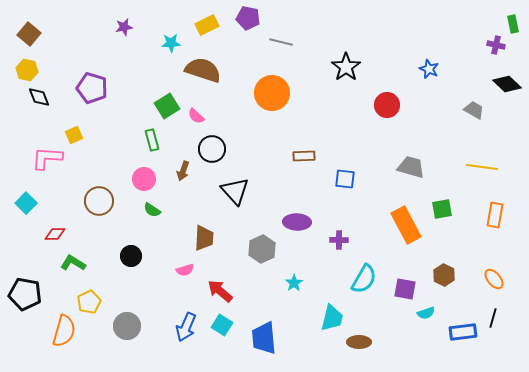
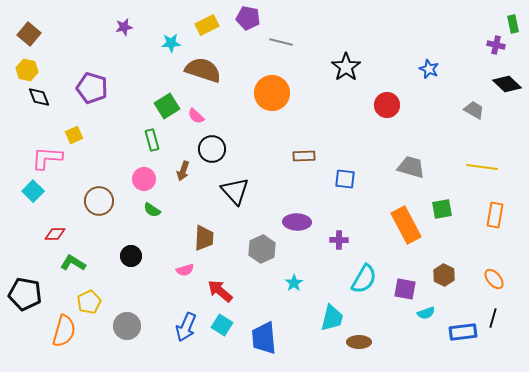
cyan square at (26, 203): moved 7 px right, 12 px up
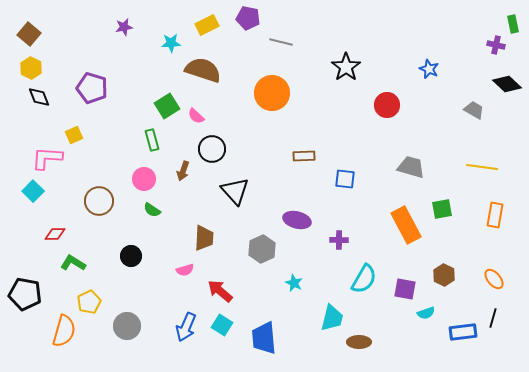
yellow hexagon at (27, 70): moved 4 px right, 2 px up; rotated 15 degrees clockwise
purple ellipse at (297, 222): moved 2 px up; rotated 12 degrees clockwise
cyan star at (294, 283): rotated 12 degrees counterclockwise
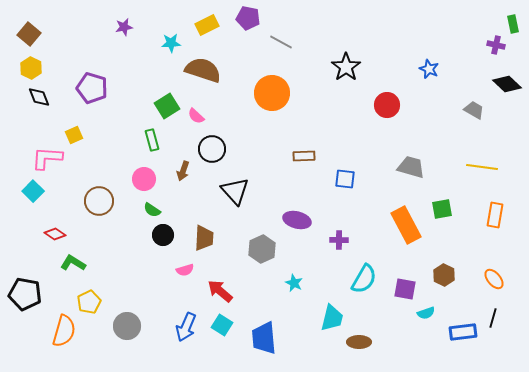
gray line at (281, 42): rotated 15 degrees clockwise
red diamond at (55, 234): rotated 35 degrees clockwise
black circle at (131, 256): moved 32 px right, 21 px up
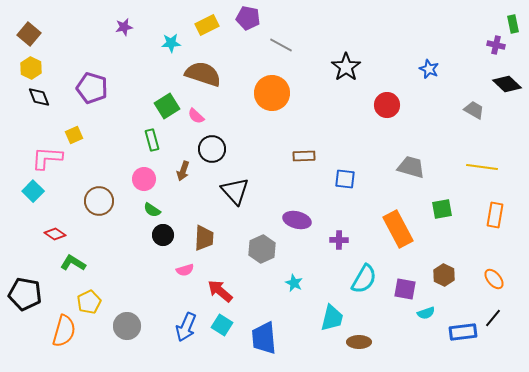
gray line at (281, 42): moved 3 px down
brown semicircle at (203, 70): moved 4 px down
orange rectangle at (406, 225): moved 8 px left, 4 px down
black line at (493, 318): rotated 24 degrees clockwise
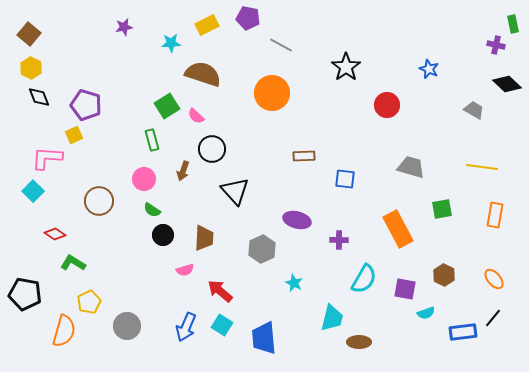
purple pentagon at (92, 88): moved 6 px left, 17 px down
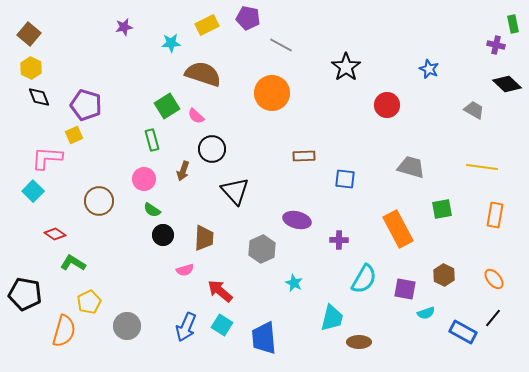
blue rectangle at (463, 332): rotated 36 degrees clockwise
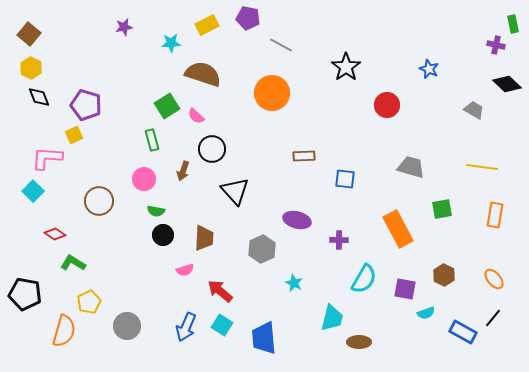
green semicircle at (152, 210): moved 4 px right, 1 px down; rotated 24 degrees counterclockwise
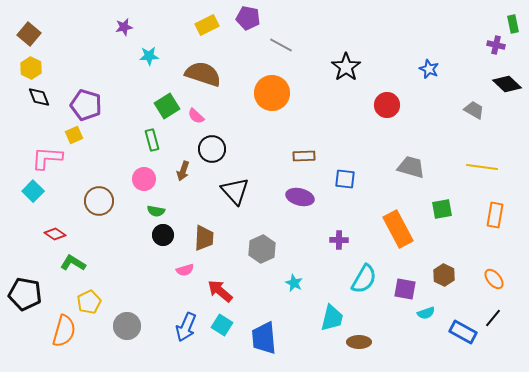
cyan star at (171, 43): moved 22 px left, 13 px down
purple ellipse at (297, 220): moved 3 px right, 23 px up
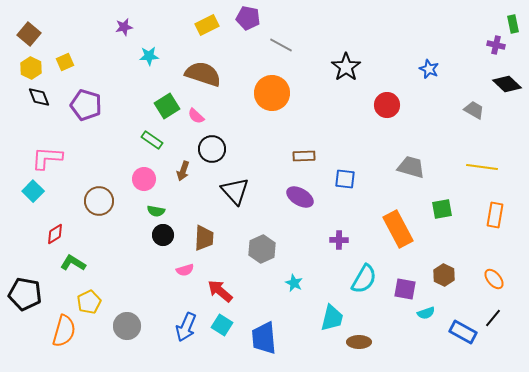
yellow square at (74, 135): moved 9 px left, 73 px up
green rectangle at (152, 140): rotated 40 degrees counterclockwise
purple ellipse at (300, 197): rotated 16 degrees clockwise
red diamond at (55, 234): rotated 65 degrees counterclockwise
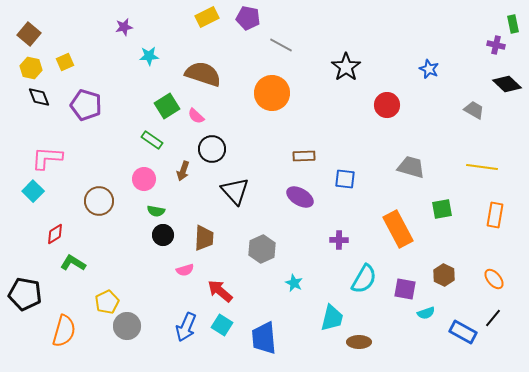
yellow rectangle at (207, 25): moved 8 px up
yellow hexagon at (31, 68): rotated 15 degrees counterclockwise
yellow pentagon at (89, 302): moved 18 px right
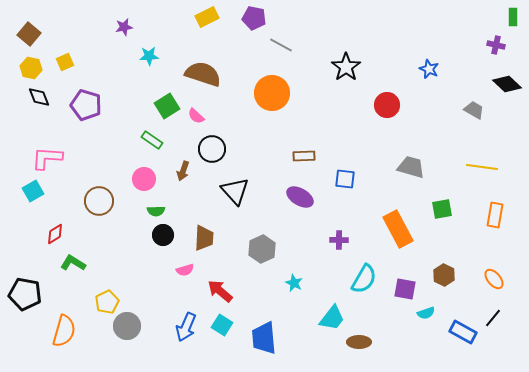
purple pentagon at (248, 18): moved 6 px right
green rectangle at (513, 24): moved 7 px up; rotated 12 degrees clockwise
cyan square at (33, 191): rotated 15 degrees clockwise
green semicircle at (156, 211): rotated 12 degrees counterclockwise
cyan trapezoid at (332, 318): rotated 24 degrees clockwise
